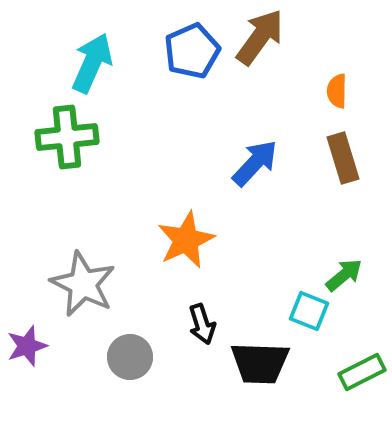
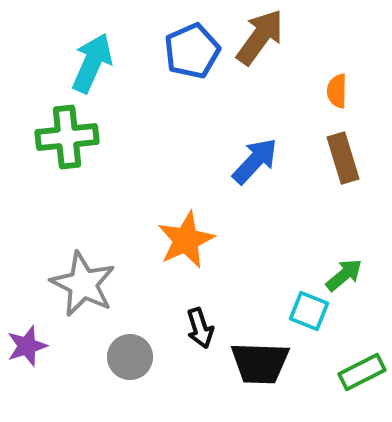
blue arrow: moved 2 px up
black arrow: moved 2 px left, 4 px down
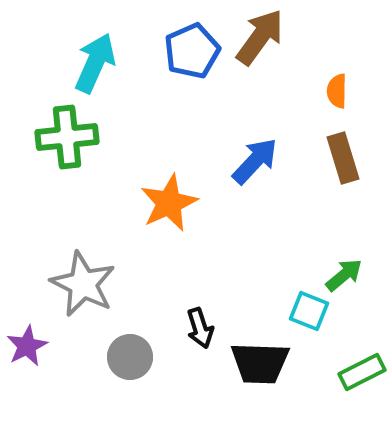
cyan arrow: moved 3 px right
orange star: moved 17 px left, 37 px up
purple star: rotated 9 degrees counterclockwise
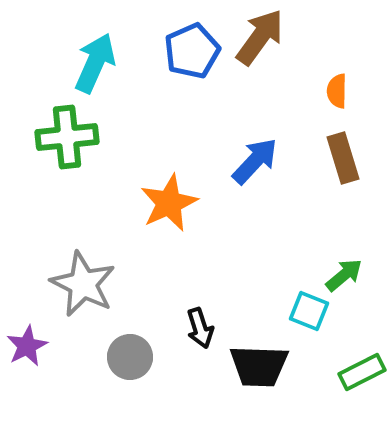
black trapezoid: moved 1 px left, 3 px down
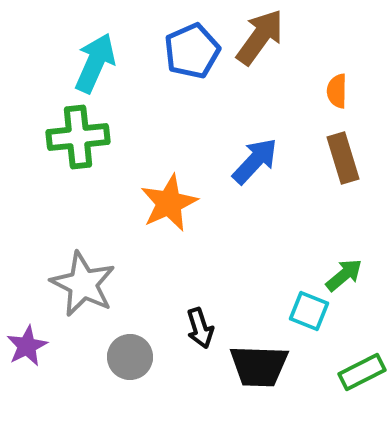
green cross: moved 11 px right
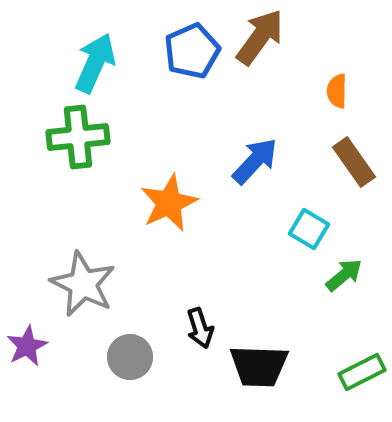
brown rectangle: moved 11 px right, 4 px down; rotated 18 degrees counterclockwise
cyan square: moved 82 px up; rotated 9 degrees clockwise
